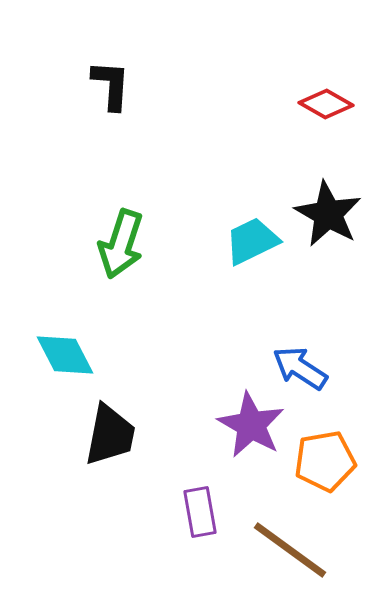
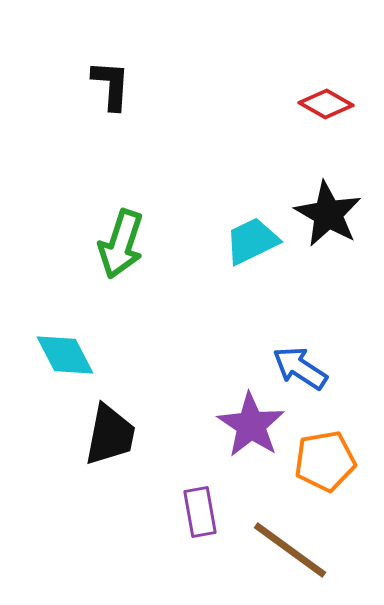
purple star: rotated 4 degrees clockwise
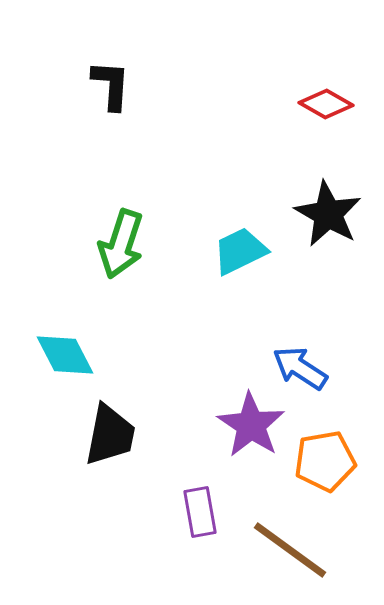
cyan trapezoid: moved 12 px left, 10 px down
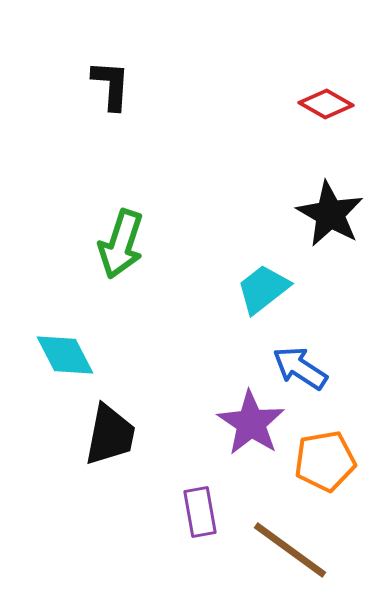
black star: moved 2 px right
cyan trapezoid: moved 23 px right, 38 px down; rotated 12 degrees counterclockwise
purple star: moved 2 px up
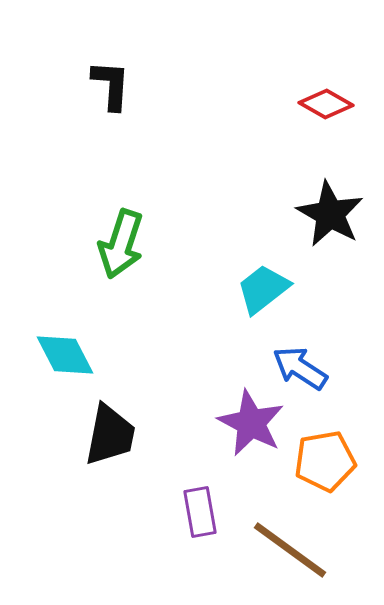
purple star: rotated 6 degrees counterclockwise
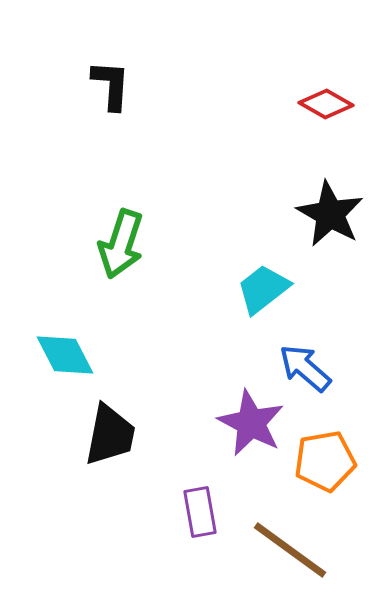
blue arrow: moved 5 px right; rotated 8 degrees clockwise
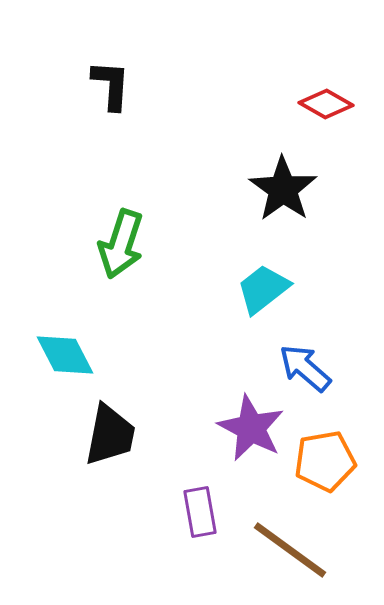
black star: moved 47 px left, 25 px up; rotated 6 degrees clockwise
purple star: moved 5 px down
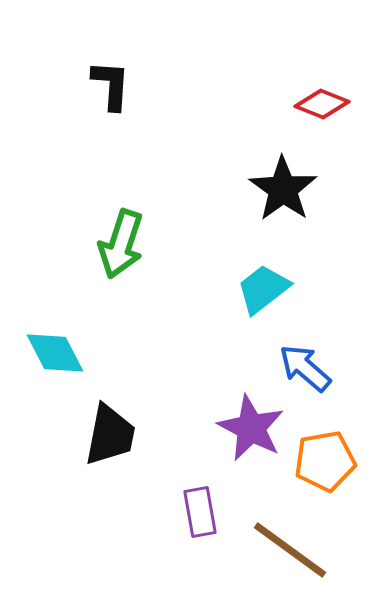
red diamond: moved 4 px left; rotated 8 degrees counterclockwise
cyan diamond: moved 10 px left, 2 px up
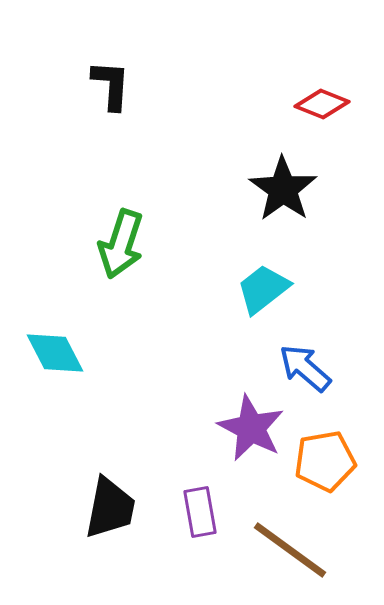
black trapezoid: moved 73 px down
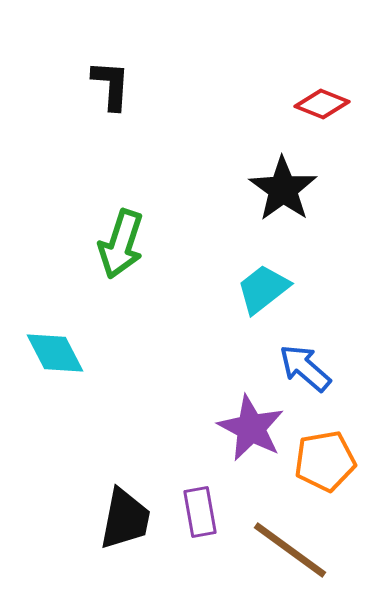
black trapezoid: moved 15 px right, 11 px down
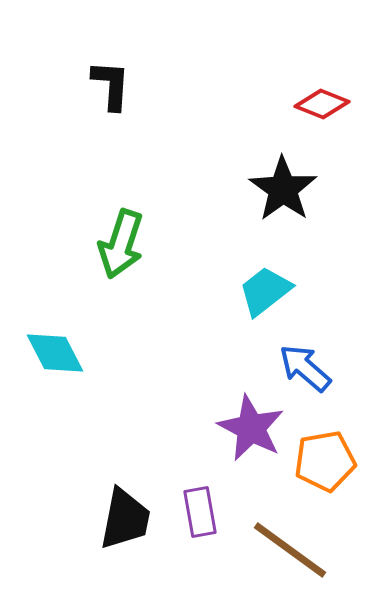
cyan trapezoid: moved 2 px right, 2 px down
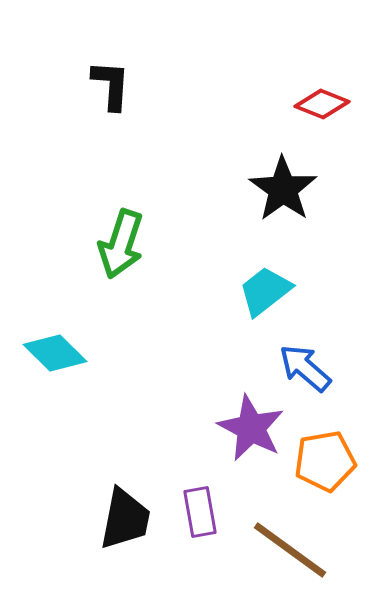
cyan diamond: rotated 18 degrees counterclockwise
